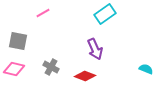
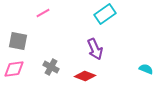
pink diamond: rotated 20 degrees counterclockwise
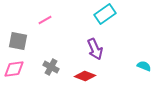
pink line: moved 2 px right, 7 px down
cyan semicircle: moved 2 px left, 3 px up
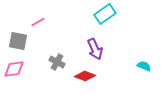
pink line: moved 7 px left, 2 px down
gray cross: moved 6 px right, 5 px up
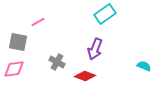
gray square: moved 1 px down
purple arrow: rotated 45 degrees clockwise
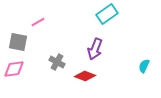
cyan rectangle: moved 2 px right
cyan semicircle: rotated 88 degrees counterclockwise
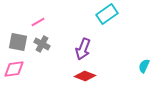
purple arrow: moved 12 px left
gray cross: moved 15 px left, 18 px up
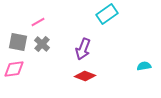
gray cross: rotated 14 degrees clockwise
cyan semicircle: rotated 56 degrees clockwise
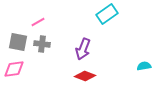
gray cross: rotated 35 degrees counterclockwise
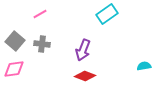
pink line: moved 2 px right, 8 px up
gray square: moved 3 px left, 1 px up; rotated 30 degrees clockwise
purple arrow: moved 1 px down
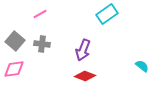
cyan semicircle: moved 2 px left; rotated 48 degrees clockwise
